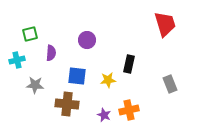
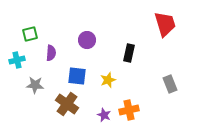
black rectangle: moved 11 px up
yellow star: rotated 14 degrees counterclockwise
brown cross: rotated 30 degrees clockwise
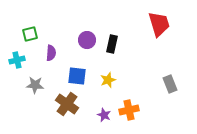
red trapezoid: moved 6 px left
black rectangle: moved 17 px left, 9 px up
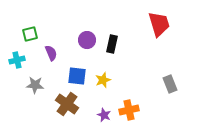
purple semicircle: rotated 28 degrees counterclockwise
yellow star: moved 5 px left
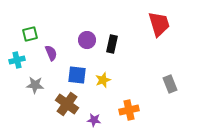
blue square: moved 1 px up
purple star: moved 10 px left, 5 px down; rotated 16 degrees counterclockwise
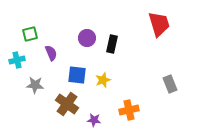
purple circle: moved 2 px up
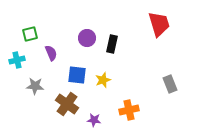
gray star: moved 1 px down
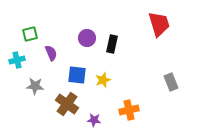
gray rectangle: moved 1 px right, 2 px up
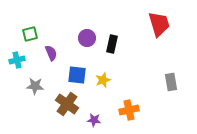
gray rectangle: rotated 12 degrees clockwise
